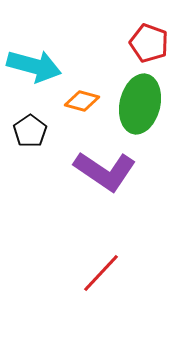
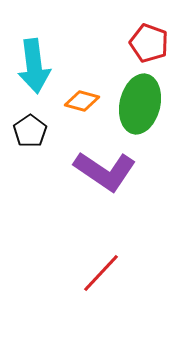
cyan arrow: rotated 68 degrees clockwise
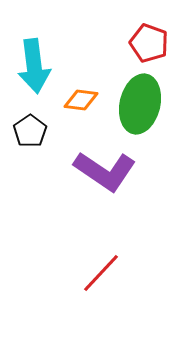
orange diamond: moved 1 px left, 1 px up; rotated 8 degrees counterclockwise
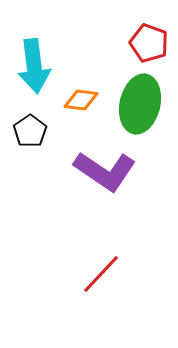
red line: moved 1 px down
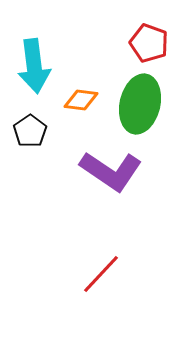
purple L-shape: moved 6 px right
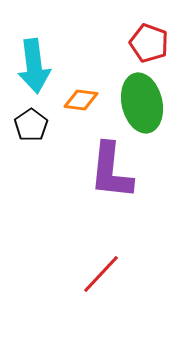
green ellipse: moved 2 px right, 1 px up; rotated 26 degrees counterclockwise
black pentagon: moved 1 px right, 6 px up
purple L-shape: rotated 62 degrees clockwise
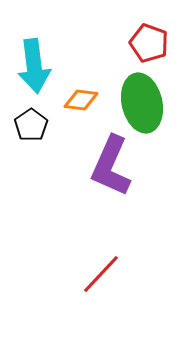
purple L-shape: moved 5 px up; rotated 18 degrees clockwise
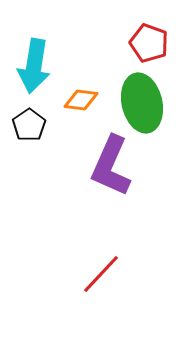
cyan arrow: rotated 16 degrees clockwise
black pentagon: moved 2 px left
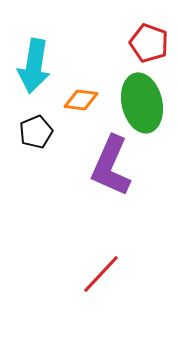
black pentagon: moved 7 px right, 7 px down; rotated 12 degrees clockwise
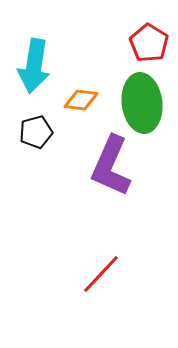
red pentagon: rotated 12 degrees clockwise
green ellipse: rotated 6 degrees clockwise
black pentagon: rotated 8 degrees clockwise
